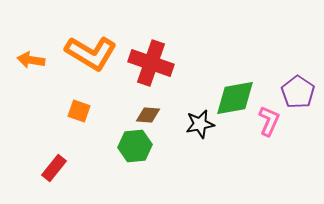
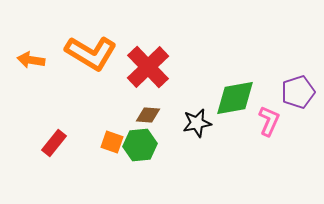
red cross: moved 3 px left, 4 px down; rotated 27 degrees clockwise
purple pentagon: rotated 20 degrees clockwise
orange square: moved 33 px right, 31 px down
black star: moved 3 px left, 1 px up
green hexagon: moved 5 px right, 1 px up
red rectangle: moved 25 px up
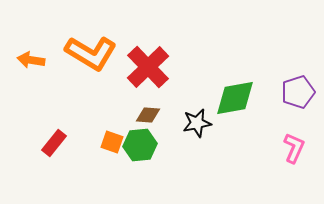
pink L-shape: moved 25 px right, 27 px down
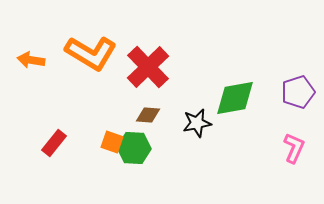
green hexagon: moved 6 px left, 3 px down; rotated 8 degrees clockwise
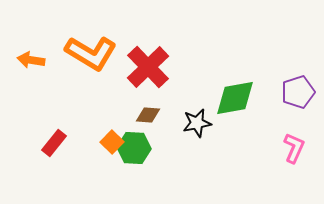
orange square: rotated 25 degrees clockwise
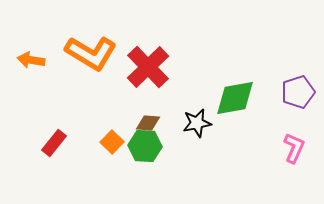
brown diamond: moved 8 px down
green hexagon: moved 11 px right, 2 px up
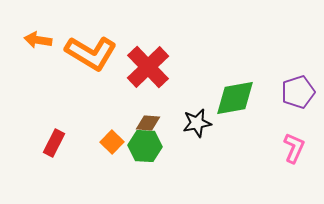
orange arrow: moved 7 px right, 20 px up
red rectangle: rotated 12 degrees counterclockwise
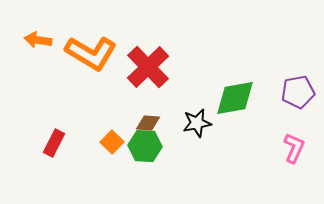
purple pentagon: rotated 8 degrees clockwise
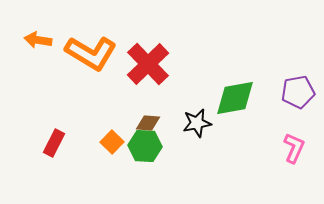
red cross: moved 3 px up
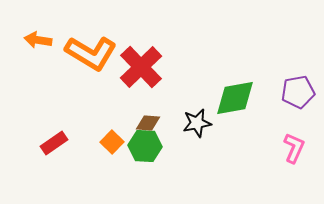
red cross: moved 7 px left, 3 px down
red rectangle: rotated 28 degrees clockwise
